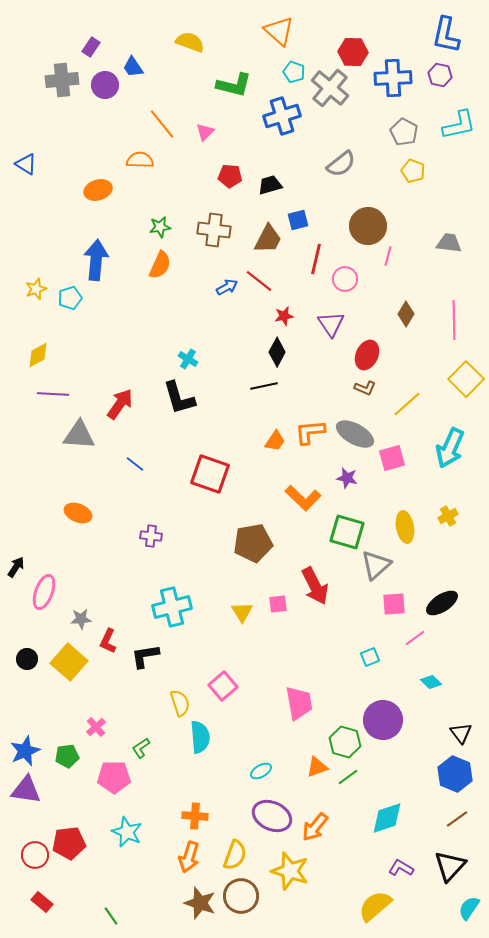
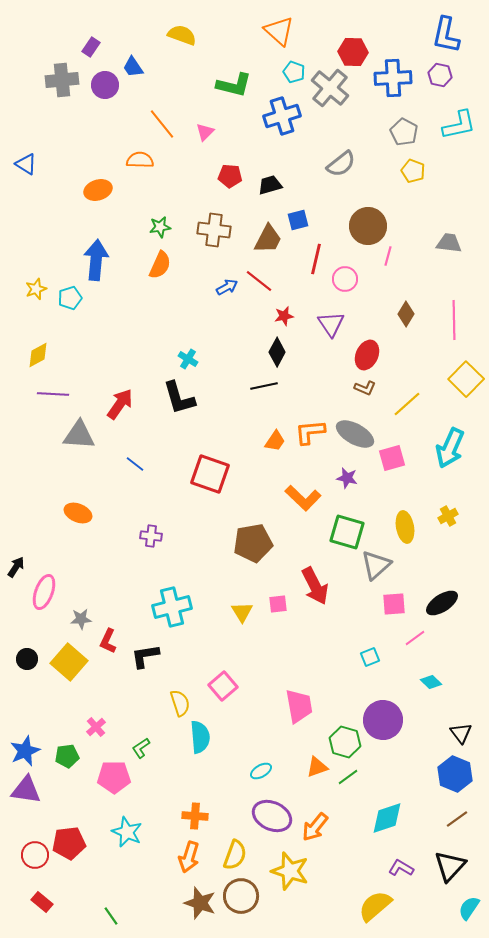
yellow semicircle at (190, 42): moved 8 px left, 7 px up
pink trapezoid at (299, 703): moved 3 px down
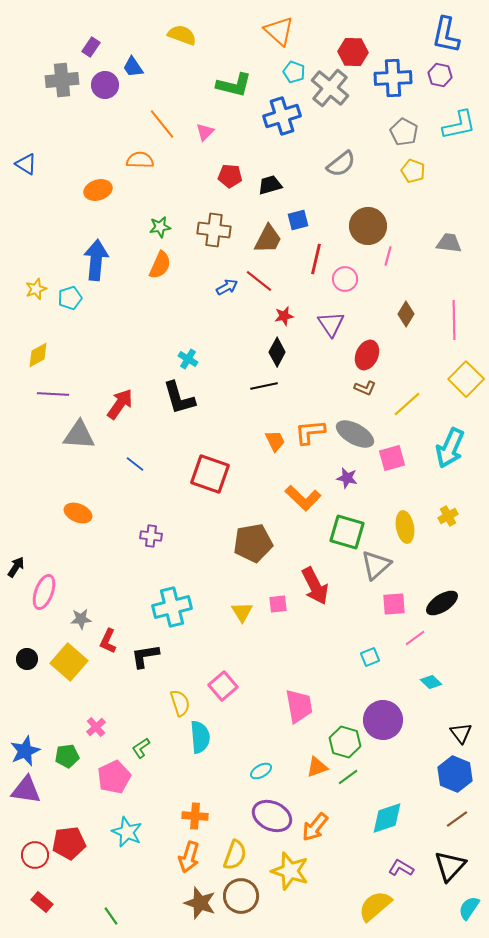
orange trapezoid at (275, 441): rotated 60 degrees counterclockwise
pink pentagon at (114, 777): rotated 24 degrees counterclockwise
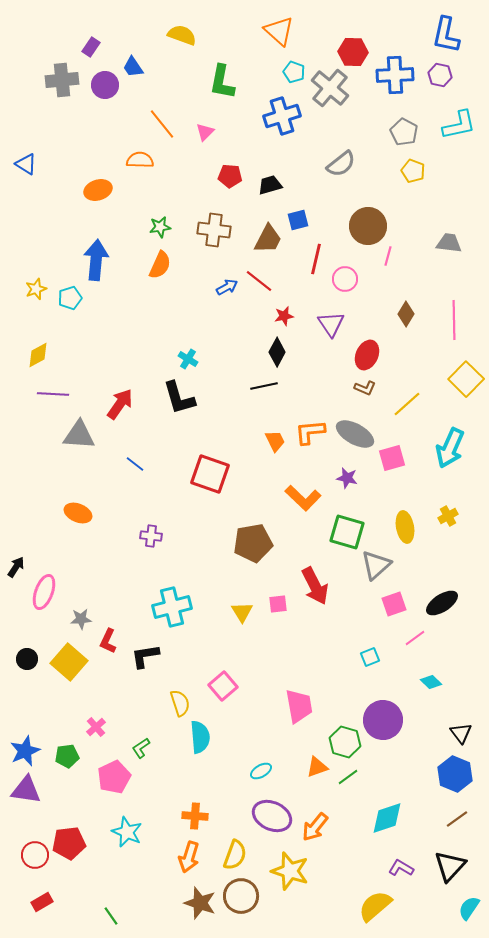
blue cross at (393, 78): moved 2 px right, 3 px up
green L-shape at (234, 85): moved 12 px left, 3 px up; rotated 87 degrees clockwise
pink square at (394, 604): rotated 15 degrees counterclockwise
red rectangle at (42, 902): rotated 70 degrees counterclockwise
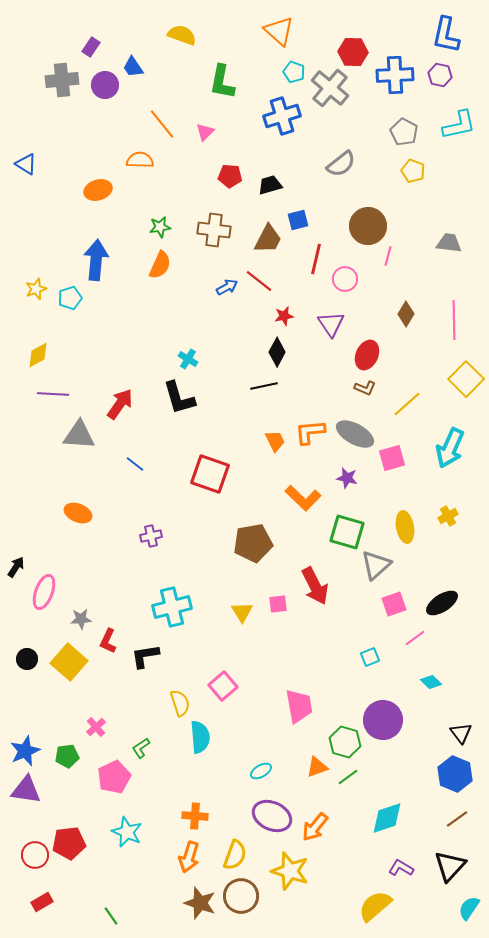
purple cross at (151, 536): rotated 20 degrees counterclockwise
